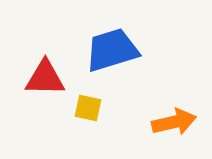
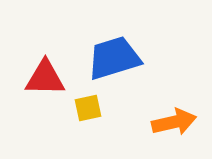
blue trapezoid: moved 2 px right, 8 px down
yellow square: rotated 24 degrees counterclockwise
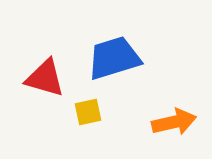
red triangle: rotated 15 degrees clockwise
yellow square: moved 4 px down
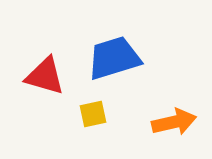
red triangle: moved 2 px up
yellow square: moved 5 px right, 2 px down
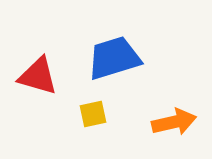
red triangle: moved 7 px left
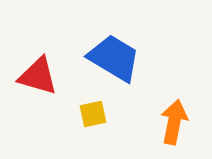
blue trapezoid: rotated 48 degrees clockwise
orange arrow: rotated 66 degrees counterclockwise
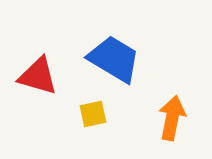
blue trapezoid: moved 1 px down
orange arrow: moved 2 px left, 4 px up
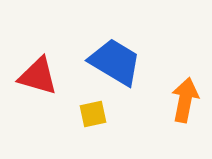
blue trapezoid: moved 1 px right, 3 px down
orange arrow: moved 13 px right, 18 px up
